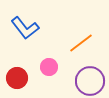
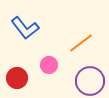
pink circle: moved 2 px up
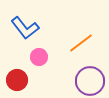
pink circle: moved 10 px left, 8 px up
red circle: moved 2 px down
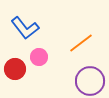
red circle: moved 2 px left, 11 px up
